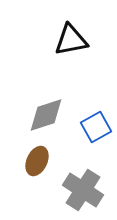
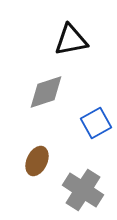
gray diamond: moved 23 px up
blue square: moved 4 px up
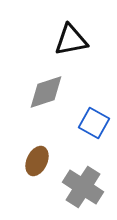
blue square: moved 2 px left; rotated 32 degrees counterclockwise
gray cross: moved 3 px up
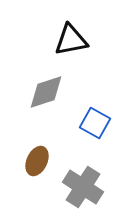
blue square: moved 1 px right
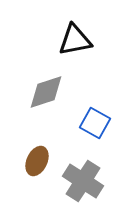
black triangle: moved 4 px right
gray cross: moved 6 px up
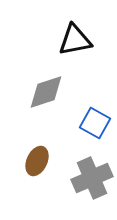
gray cross: moved 9 px right, 3 px up; rotated 33 degrees clockwise
